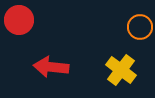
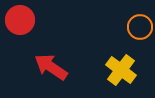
red circle: moved 1 px right
red arrow: rotated 28 degrees clockwise
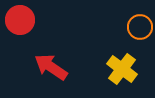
yellow cross: moved 1 px right, 1 px up
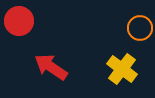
red circle: moved 1 px left, 1 px down
orange circle: moved 1 px down
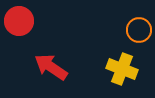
orange circle: moved 1 px left, 2 px down
yellow cross: rotated 16 degrees counterclockwise
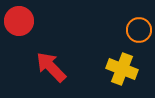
red arrow: rotated 12 degrees clockwise
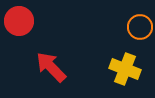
orange circle: moved 1 px right, 3 px up
yellow cross: moved 3 px right
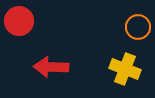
orange circle: moved 2 px left
red arrow: rotated 44 degrees counterclockwise
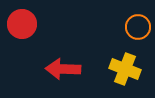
red circle: moved 3 px right, 3 px down
red arrow: moved 12 px right, 2 px down
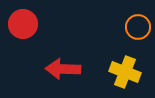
red circle: moved 1 px right
yellow cross: moved 3 px down
